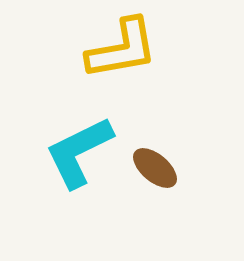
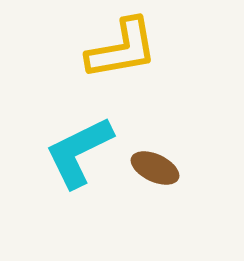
brown ellipse: rotated 15 degrees counterclockwise
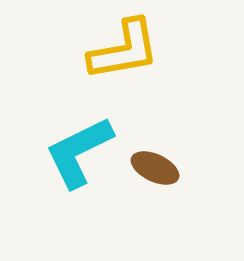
yellow L-shape: moved 2 px right, 1 px down
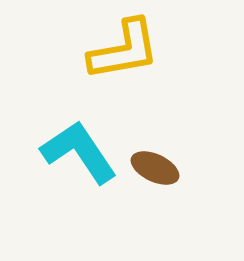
cyan L-shape: rotated 82 degrees clockwise
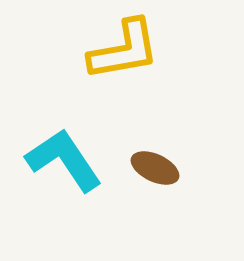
cyan L-shape: moved 15 px left, 8 px down
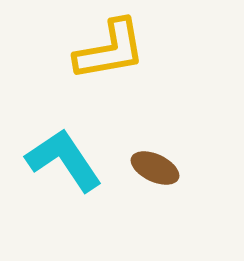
yellow L-shape: moved 14 px left
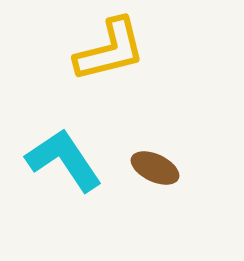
yellow L-shape: rotated 4 degrees counterclockwise
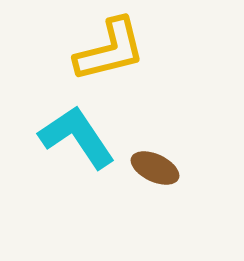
cyan L-shape: moved 13 px right, 23 px up
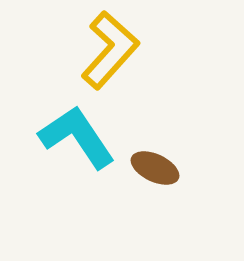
yellow L-shape: rotated 34 degrees counterclockwise
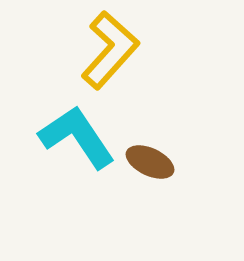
brown ellipse: moved 5 px left, 6 px up
